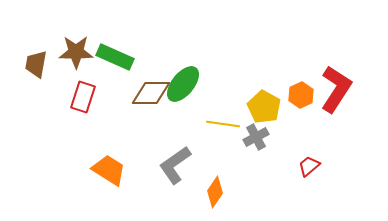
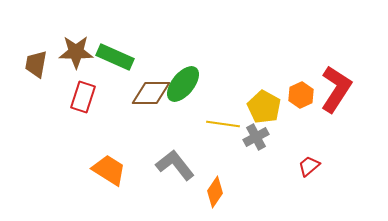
gray L-shape: rotated 87 degrees clockwise
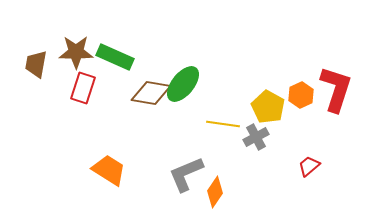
red L-shape: rotated 15 degrees counterclockwise
brown diamond: rotated 9 degrees clockwise
red rectangle: moved 9 px up
yellow pentagon: moved 4 px right
gray L-shape: moved 11 px right, 9 px down; rotated 75 degrees counterclockwise
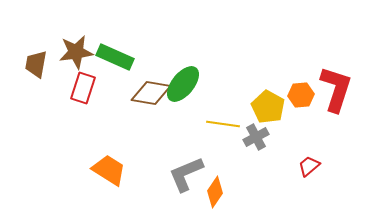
brown star: rotated 8 degrees counterclockwise
orange hexagon: rotated 20 degrees clockwise
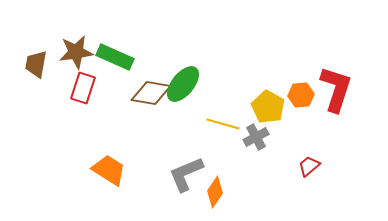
yellow line: rotated 8 degrees clockwise
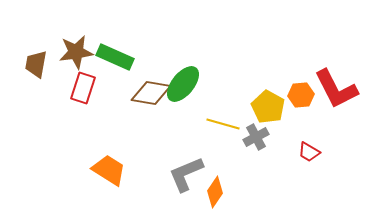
red L-shape: rotated 135 degrees clockwise
red trapezoid: moved 14 px up; rotated 110 degrees counterclockwise
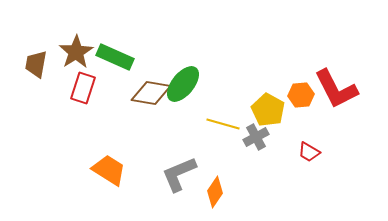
brown star: rotated 24 degrees counterclockwise
yellow pentagon: moved 3 px down
gray L-shape: moved 7 px left
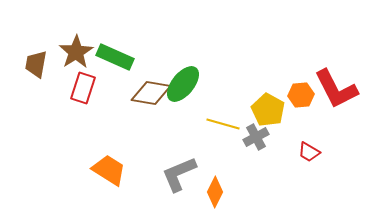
orange diamond: rotated 8 degrees counterclockwise
